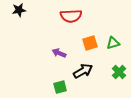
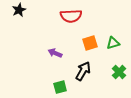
black star: rotated 16 degrees counterclockwise
purple arrow: moved 4 px left
black arrow: rotated 30 degrees counterclockwise
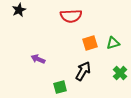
purple arrow: moved 17 px left, 6 px down
green cross: moved 1 px right, 1 px down
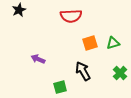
black arrow: rotated 60 degrees counterclockwise
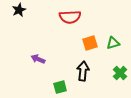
red semicircle: moved 1 px left, 1 px down
black arrow: rotated 36 degrees clockwise
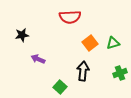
black star: moved 3 px right, 25 px down; rotated 16 degrees clockwise
orange square: rotated 21 degrees counterclockwise
green cross: rotated 24 degrees clockwise
green square: rotated 32 degrees counterclockwise
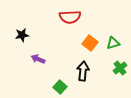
orange square: rotated 14 degrees counterclockwise
green cross: moved 5 px up; rotated 16 degrees counterclockwise
